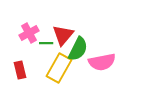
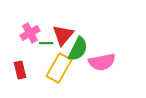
pink cross: moved 1 px right
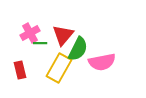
green line: moved 6 px left
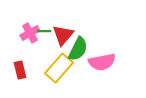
green line: moved 4 px right, 12 px up
yellow rectangle: rotated 12 degrees clockwise
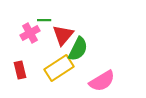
green line: moved 11 px up
pink semicircle: moved 19 px down; rotated 20 degrees counterclockwise
yellow rectangle: rotated 16 degrees clockwise
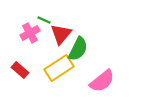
green line: rotated 24 degrees clockwise
red triangle: moved 2 px left, 1 px up
red rectangle: rotated 36 degrees counterclockwise
pink semicircle: rotated 8 degrees counterclockwise
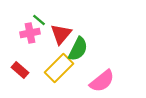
green line: moved 5 px left; rotated 16 degrees clockwise
pink cross: rotated 18 degrees clockwise
yellow rectangle: rotated 12 degrees counterclockwise
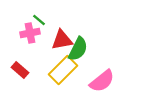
red triangle: moved 1 px right, 6 px down; rotated 40 degrees clockwise
yellow rectangle: moved 4 px right, 2 px down
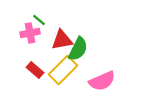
red rectangle: moved 15 px right
pink semicircle: rotated 16 degrees clockwise
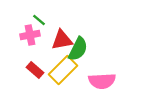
pink cross: moved 2 px down
pink semicircle: rotated 20 degrees clockwise
